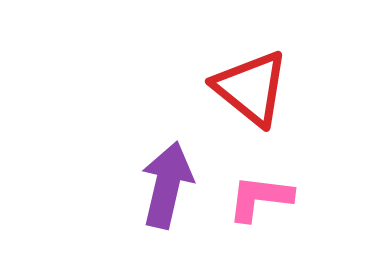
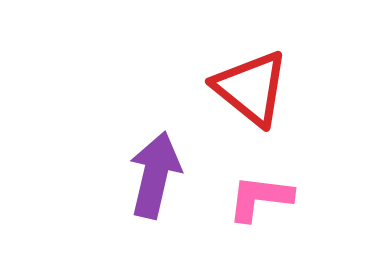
purple arrow: moved 12 px left, 10 px up
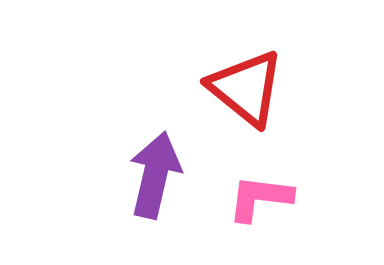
red triangle: moved 5 px left
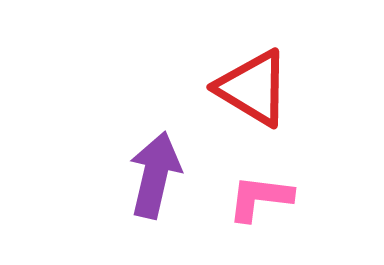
red triangle: moved 7 px right; rotated 8 degrees counterclockwise
